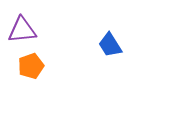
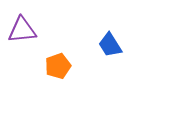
orange pentagon: moved 27 px right
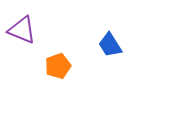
purple triangle: rotated 28 degrees clockwise
